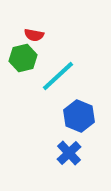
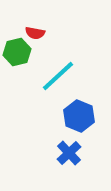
red semicircle: moved 1 px right, 2 px up
green hexagon: moved 6 px left, 6 px up
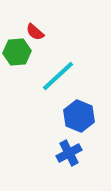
red semicircle: moved 1 px up; rotated 30 degrees clockwise
green hexagon: rotated 8 degrees clockwise
blue cross: rotated 15 degrees clockwise
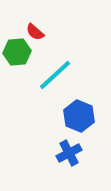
cyan line: moved 3 px left, 1 px up
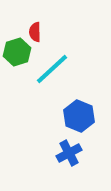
red semicircle: rotated 48 degrees clockwise
green hexagon: rotated 12 degrees counterclockwise
cyan line: moved 3 px left, 6 px up
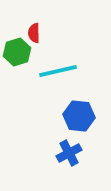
red semicircle: moved 1 px left, 1 px down
cyan line: moved 6 px right, 2 px down; rotated 30 degrees clockwise
blue hexagon: rotated 16 degrees counterclockwise
